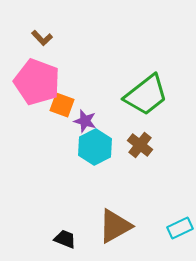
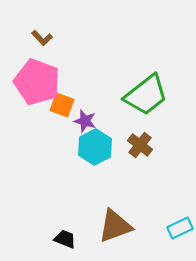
brown triangle: rotated 9 degrees clockwise
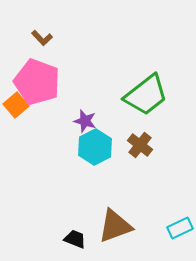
orange square: moved 46 px left; rotated 30 degrees clockwise
black trapezoid: moved 10 px right
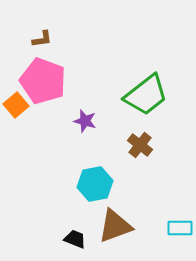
brown L-shape: moved 1 px down; rotated 55 degrees counterclockwise
pink pentagon: moved 6 px right, 1 px up
cyan hexagon: moved 37 px down; rotated 16 degrees clockwise
cyan rectangle: rotated 25 degrees clockwise
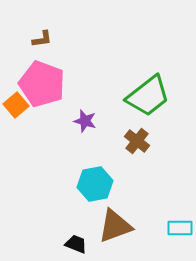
pink pentagon: moved 1 px left, 3 px down
green trapezoid: moved 2 px right, 1 px down
brown cross: moved 3 px left, 4 px up
black trapezoid: moved 1 px right, 5 px down
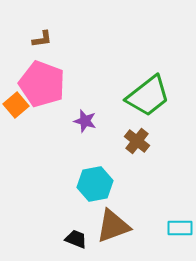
brown triangle: moved 2 px left
black trapezoid: moved 5 px up
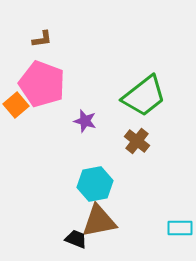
green trapezoid: moved 4 px left
brown triangle: moved 14 px left, 5 px up; rotated 9 degrees clockwise
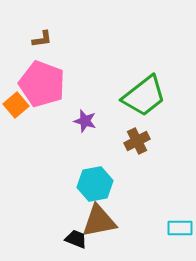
brown cross: rotated 25 degrees clockwise
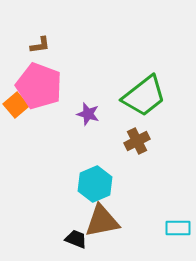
brown L-shape: moved 2 px left, 6 px down
pink pentagon: moved 3 px left, 2 px down
purple star: moved 3 px right, 7 px up
cyan hexagon: rotated 12 degrees counterclockwise
brown triangle: moved 3 px right
cyan rectangle: moved 2 px left
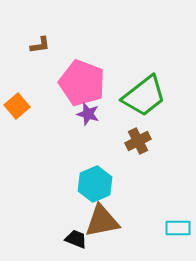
pink pentagon: moved 43 px right, 3 px up
orange square: moved 1 px right, 1 px down
brown cross: moved 1 px right
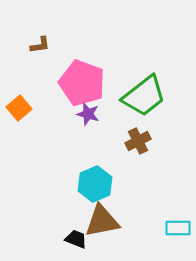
orange square: moved 2 px right, 2 px down
